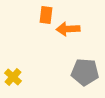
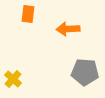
orange rectangle: moved 18 px left, 1 px up
yellow cross: moved 2 px down
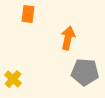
orange arrow: moved 9 px down; rotated 105 degrees clockwise
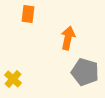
gray pentagon: rotated 12 degrees clockwise
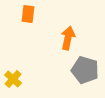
gray pentagon: moved 2 px up
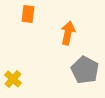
orange arrow: moved 5 px up
gray pentagon: rotated 12 degrees clockwise
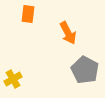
orange arrow: rotated 140 degrees clockwise
yellow cross: rotated 18 degrees clockwise
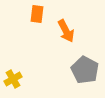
orange rectangle: moved 9 px right
orange arrow: moved 2 px left, 2 px up
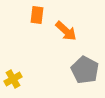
orange rectangle: moved 1 px down
orange arrow: rotated 20 degrees counterclockwise
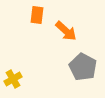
gray pentagon: moved 2 px left, 3 px up
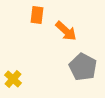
yellow cross: rotated 18 degrees counterclockwise
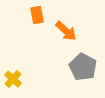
orange rectangle: rotated 18 degrees counterclockwise
